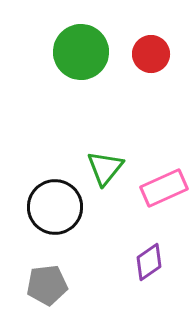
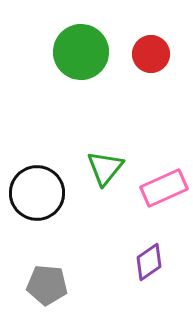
black circle: moved 18 px left, 14 px up
gray pentagon: rotated 12 degrees clockwise
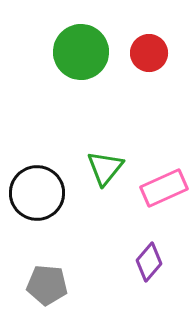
red circle: moved 2 px left, 1 px up
purple diamond: rotated 15 degrees counterclockwise
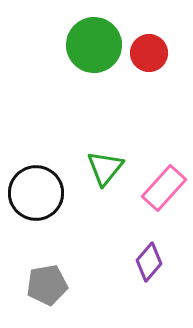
green circle: moved 13 px right, 7 px up
pink rectangle: rotated 24 degrees counterclockwise
black circle: moved 1 px left
gray pentagon: rotated 15 degrees counterclockwise
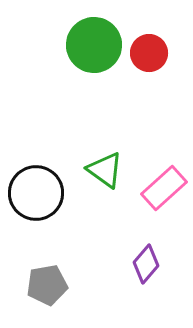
green triangle: moved 2 px down; rotated 33 degrees counterclockwise
pink rectangle: rotated 6 degrees clockwise
purple diamond: moved 3 px left, 2 px down
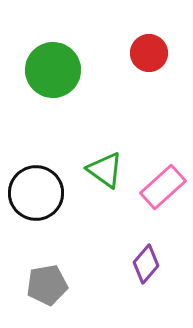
green circle: moved 41 px left, 25 px down
pink rectangle: moved 1 px left, 1 px up
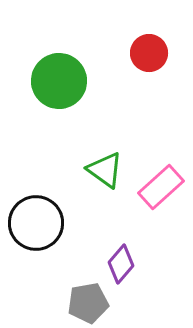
green circle: moved 6 px right, 11 px down
pink rectangle: moved 2 px left
black circle: moved 30 px down
purple diamond: moved 25 px left
gray pentagon: moved 41 px right, 18 px down
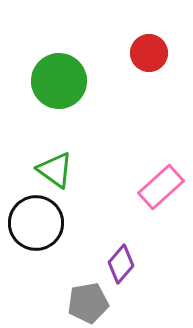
green triangle: moved 50 px left
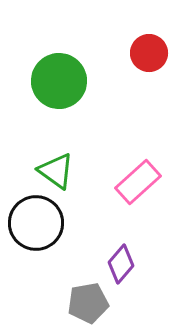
green triangle: moved 1 px right, 1 px down
pink rectangle: moved 23 px left, 5 px up
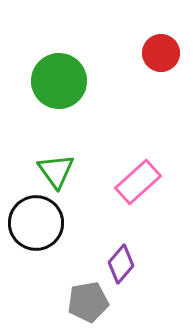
red circle: moved 12 px right
green triangle: rotated 18 degrees clockwise
gray pentagon: moved 1 px up
